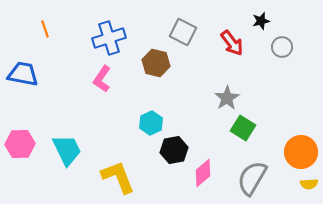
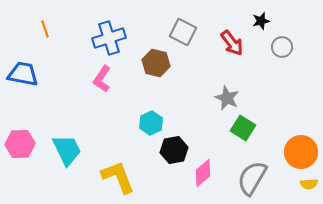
gray star: rotated 15 degrees counterclockwise
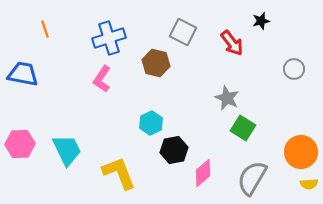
gray circle: moved 12 px right, 22 px down
yellow L-shape: moved 1 px right, 4 px up
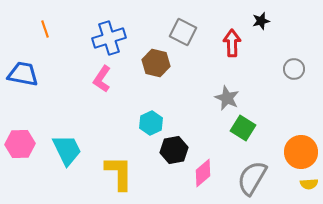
red arrow: rotated 144 degrees counterclockwise
yellow L-shape: rotated 21 degrees clockwise
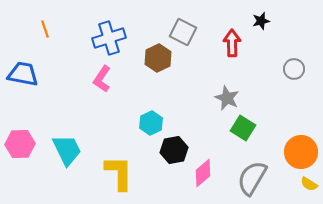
brown hexagon: moved 2 px right, 5 px up; rotated 20 degrees clockwise
yellow semicircle: rotated 36 degrees clockwise
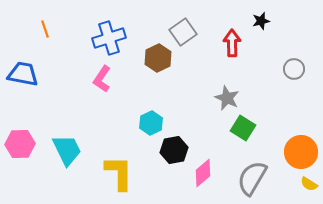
gray square: rotated 28 degrees clockwise
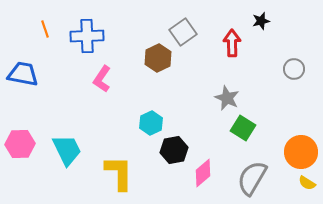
blue cross: moved 22 px left, 2 px up; rotated 16 degrees clockwise
yellow semicircle: moved 2 px left, 1 px up
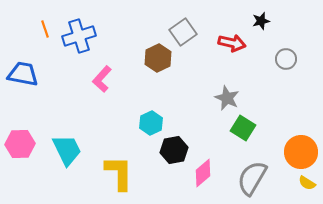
blue cross: moved 8 px left; rotated 16 degrees counterclockwise
red arrow: rotated 104 degrees clockwise
gray circle: moved 8 px left, 10 px up
pink L-shape: rotated 8 degrees clockwise
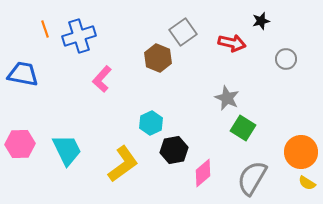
brown hexagon: rotated 12 degrees counterclockwise
yellow L-shape: moved 4 px right, 9 px up; rotated 54 degrees clockwise
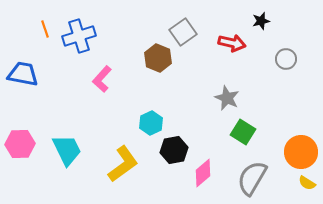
green square: moved 4 px down
